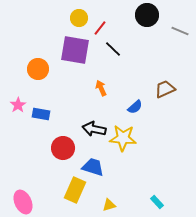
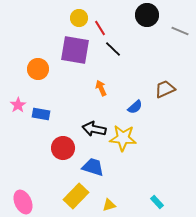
red line: rotated 70 degrees counterclockwise
yellow rectangle: moved 1 px right, 6 px down; rotated 20 degrees clockwise
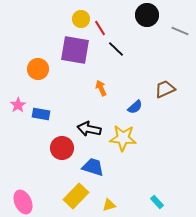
yellow circle: moved 2 px right, 1 px down
black line: moved 3 px right
black arrow: moved 5 px left
red circle: moved 1 px left
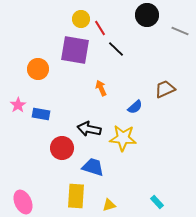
yellow rectangle: rotated 40 degrees counterclockwise
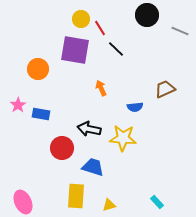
blue semicircle: rotated 35 degrees clockwise
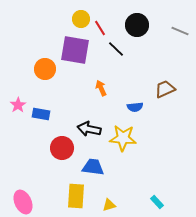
black circle: moved 10 px left, 10 px down
orange circle: moved 7 px right
blue trapezoid: rotated 10 degrees counterclockwise
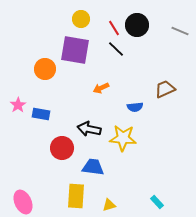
red line: moved 14 px right
orange arrow: rotated 91 degrees counterclockwise
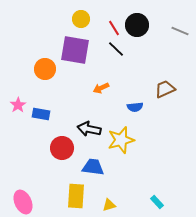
yellow star: moved 2 px left, 2 px down; rotated 20 degrees counterclockwise
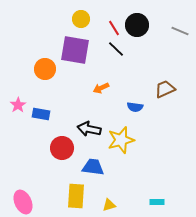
blue semicircle: rotated 14 degrees clockwise
cyan rectangle: rotated 48 degrees counterclockwise
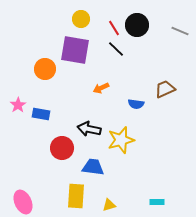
blue semicircle: moved 1 px right, 3 px up
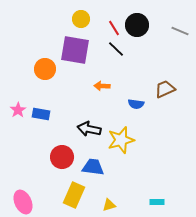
orange arrow: moved 1 px right, 2 px up; rotated 28 degrees clockwise
pink star: moved 5 px down
red circle: moved 9 px down
yellow rectangle: moved 2 px left, 1 px up; rotated 20 degrees clockwise
